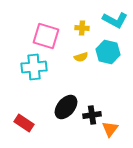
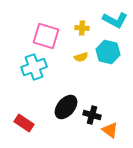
cyan cross: rotated 15 degrees counterclockwise
black cross: rotated 24 degrees clockwise
orange triangle: moved 1 px down; rotated 30 degrees counterclockwise
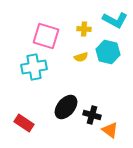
yellow cross: moved 2 px right, 1 px down
cyan cross: rotated 10 degrees clockwise
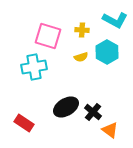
yellow cross: moved 2 px left, 1 px down
pink square: moved 2 px right
cyan hexagon: moved 1 px left; rotated 15 degrees clockwise
black ellipse: rotated 20 degrees clockwise
black cross: moved 1 px right, 3 px up; rotated 24 degrees clockwise
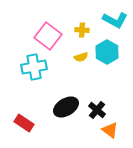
pink square: rotated 20 degrees clockwise
black cross: moved 4 px right, 2 px up
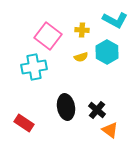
black ellipse: rotated 70 degrees counterclockwise
